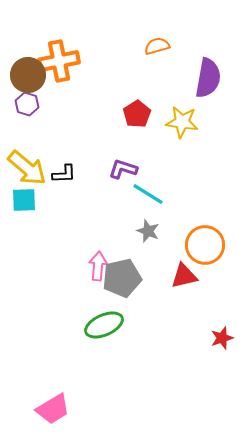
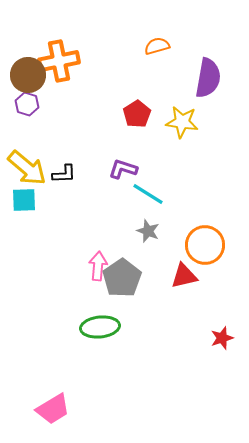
gray pentagon: rotated 21 degrees counterclockwise
green ellipse: moved 4 px left, 2 px down; rotated 18 degrees clockwise
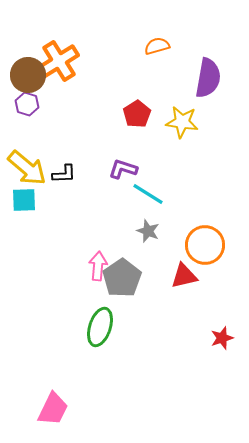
orange cross: rotated 21 degrees counterclockwise
green ellipse: rotated 66 degrees counterclockwise
pink trapezoid: rotated 33 degrees counterclockwise
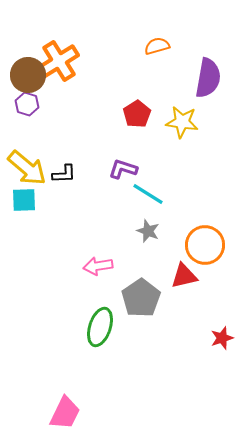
pink arrow: rotated 104 degrees counterclockwise
gray pentagon: moved 19 px right, 20 px down
pink trapezoid: moved 12 px right, 4 px down
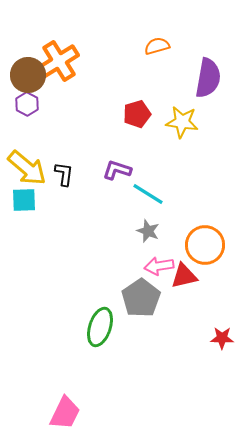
purple hexagon: rotated 10 degrees clockwise
red pentagon: rotated 16 degrees clockwise
purple L-shape: moved 6 px left, 1 px down
black L-shape: rotated 80 degrees counterclockwise
pink arrow: moved 61 px right
red star: rotated 20 degrees clockwise
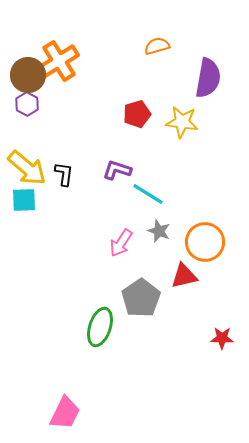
gray star: moved 11 px right
orange circle: moved 3 px up
pink arrow: moved 38 px left, 23 px up; rotated 48 degrees counterclockwise
